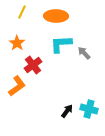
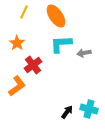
yellow line: moved 2 px right
orange ellipse: rotated 55 degrees clockwise
gray arrow: rotated 56 degrees counterclockwise
black arrow: moved 1 px down
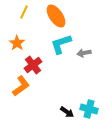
cyan L-shape: rotated 15 degrees counterclockwise
orange L-shape: moved 4 px right
black arrow: rotated 88 degrees clockwise
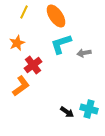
orange star: rotated 14 degrees clockwise
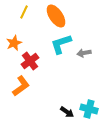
orange star: moved 3 px left
red cross: moved 3 px left, 4 px up
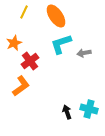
black arrow: rotated 144 degrees counterclockwise
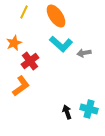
cyan L-shape: rotated 120 degrees counterclockwise
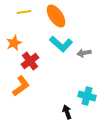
yellow line: rotated 56 degrees clockwise
cyan cross: moved 2 px left, 13 px up
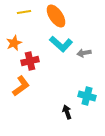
red cross: rotated 24 degrees clockwise
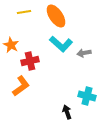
orange star: moved 3 px left, 2 px down; rotated 21 degrees counterclockwise
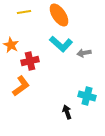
orange ellipse: moved 3 px right, 1 px up
